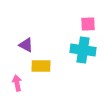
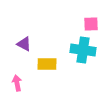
pink square: moved 3 px right
purple triangle: moved 2 px left, 1 px up
yellow rectangle: moved 6 px right, 2 px up
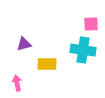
purple triangle: rotated 42 degrees counterclockwise
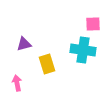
pink square: moved 2 px right
yellow rectangle: rotated 72 degrees clockwise
